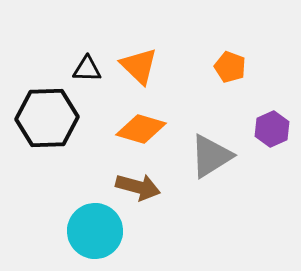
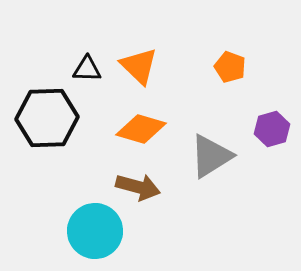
purple hexagon: rotated 8 degrees clockwise
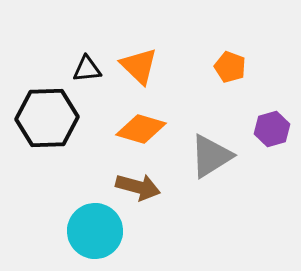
black triangle: rotated 8 degrees counterclockwise
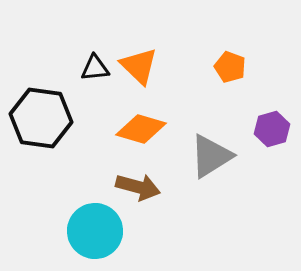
black triangle: moved 8 px right, 1 px up
black hexagon: moved 6 px left; rotated 10 degrees clockwise
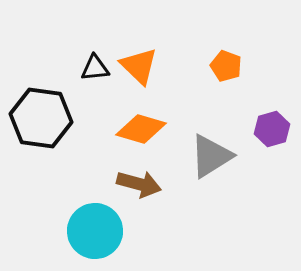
orange pentagon: moved 4 px left, 1 px up
brown arrow: moved 1 px right, 3 px up
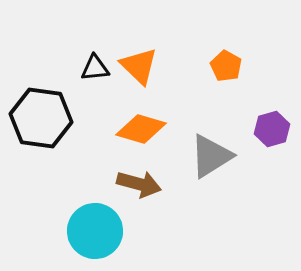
orange pentagon: rotated 8 degrees clockwise
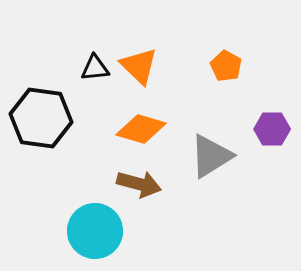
purple hexagon: rotated 16 degrees clockwise
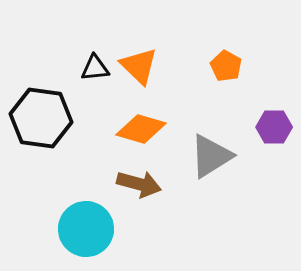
purple hexagon: moved 2 px right, 2 px up
cyan circle: moved 9 px left, 2 px up
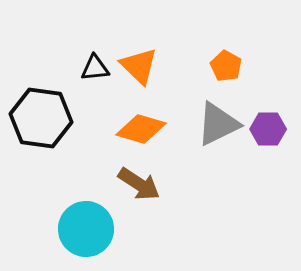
purple hexagon: moved 6 px left, 2 px down
gray triangle: moved 7 px right, 32 px up; rotated 6 degrees clockwise
brown arrow: rotated 18 degrees clockwise
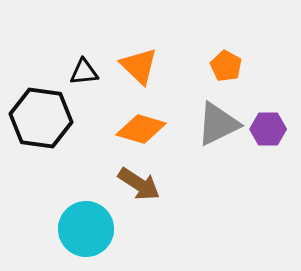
black triangle: moved 11 px left, 4 px down
